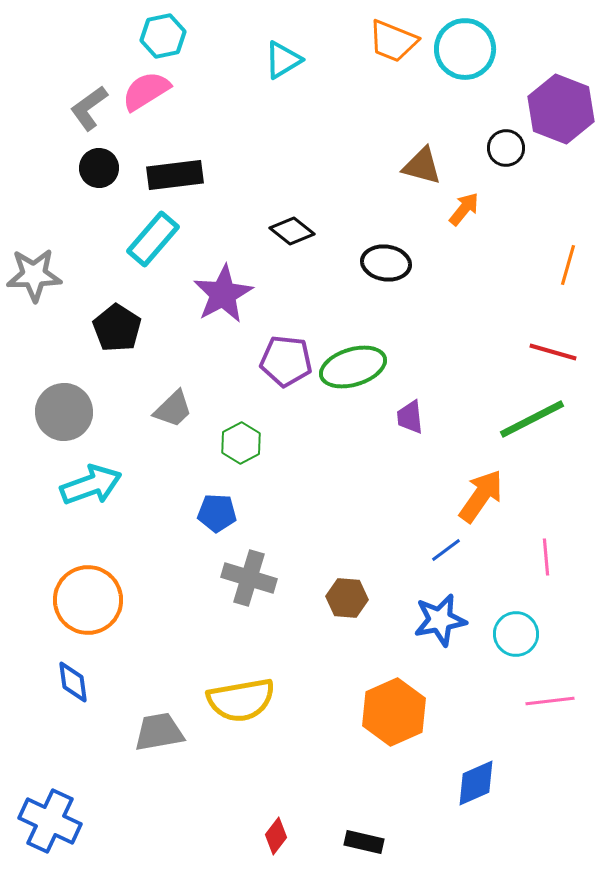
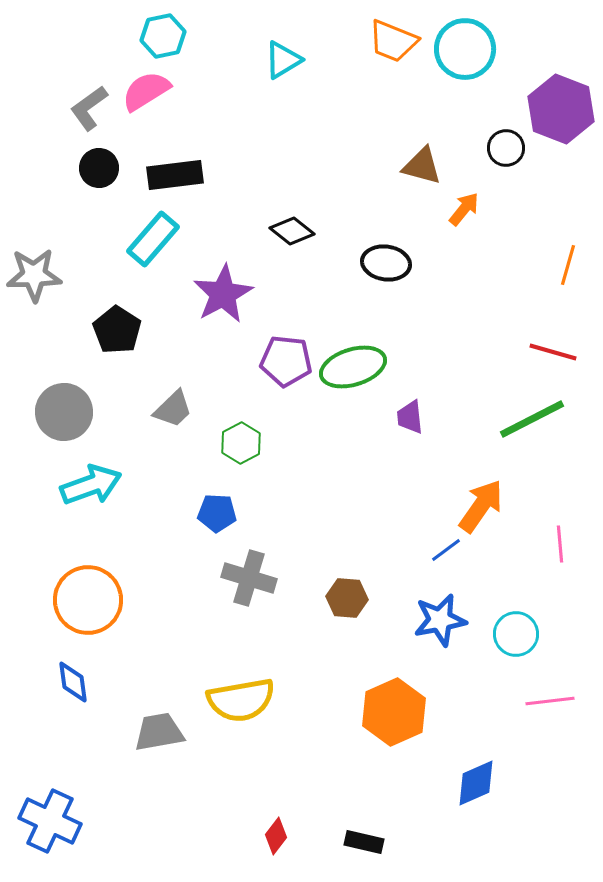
black pentagon at (117, 328): moved 2 px down
orange arrow at (481, 496): moved 10 px down
pink line at (546, 557): moved 14 px right, 13 px up
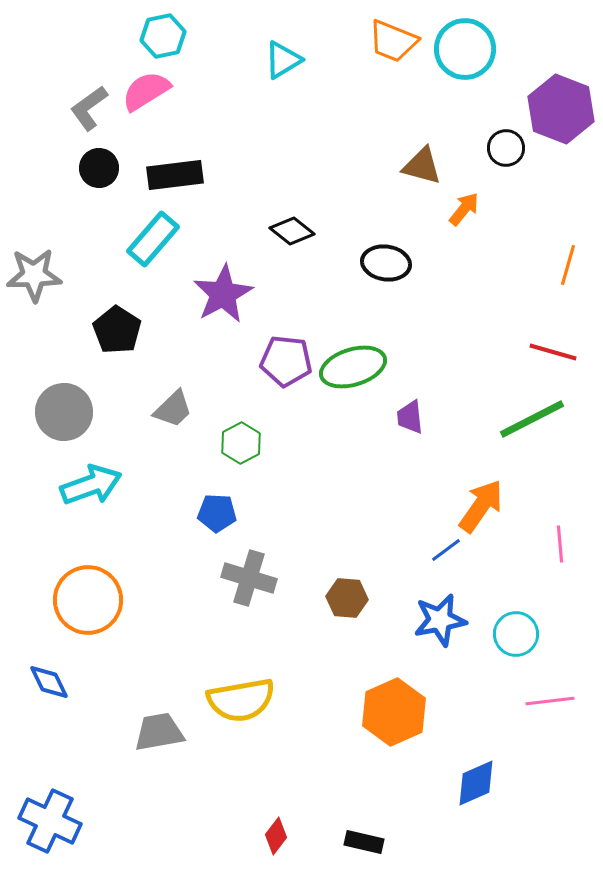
blue diamond at (73, 682): moved 24 px left; rotated 18 degrees counterclockwise
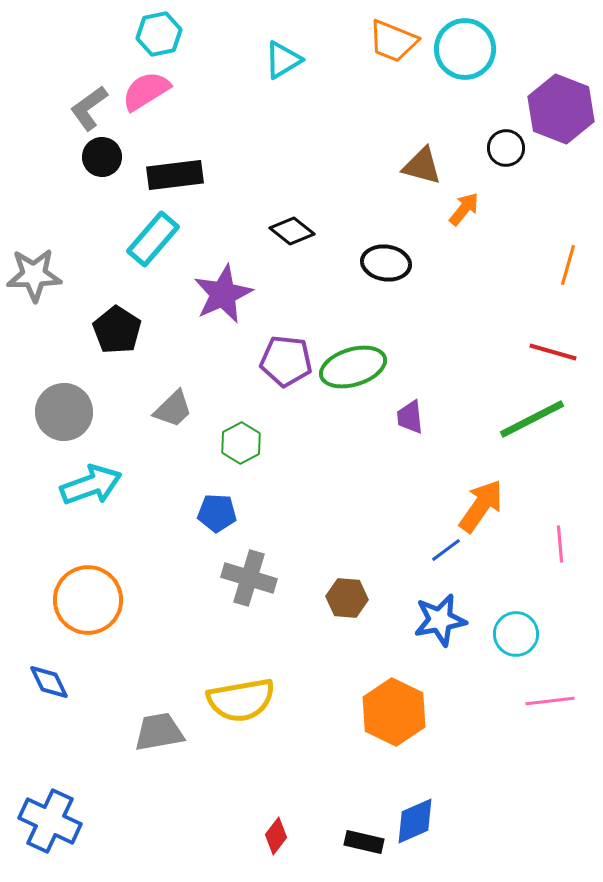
cyan hexagon at (163, 36): moved 4 px left, 2 px up
black circle at (99, 168): moved 3 px right, 11 px up
purple star at (223, 294): rotated 4 degrees clockwise
orange hexagon at (394, 712): rotated 10 degrees counterclockwise
blue diamond at (476, 783): moved 61 px left, 38 px down
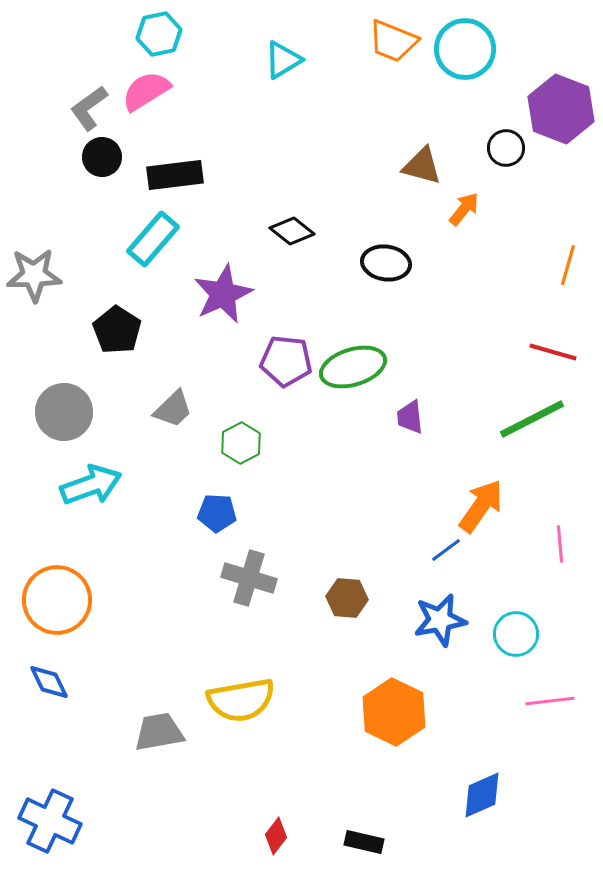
orange circle at (88, 600): moved 31 px left
blue diamond at (415, 821): moved 67 px right, 26 px up
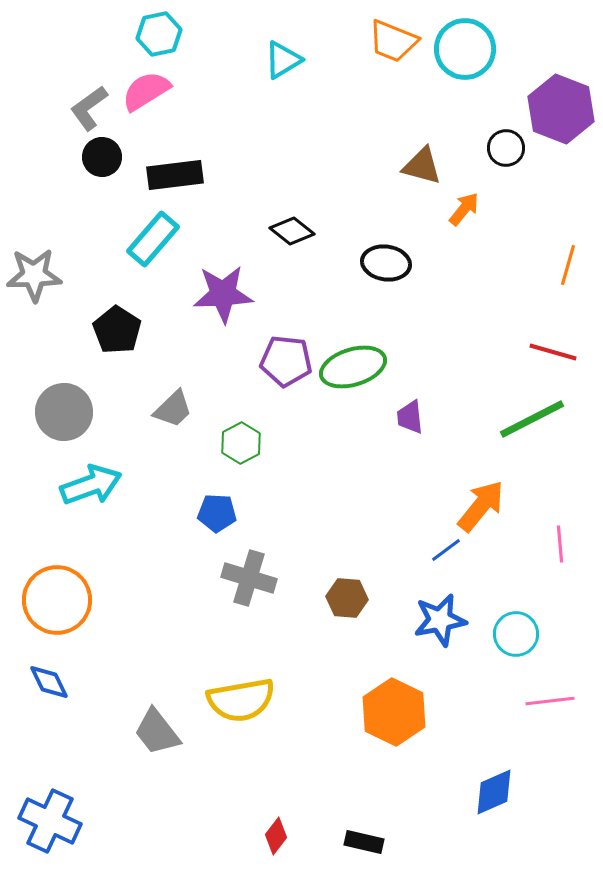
purple star at (223, 294): rotated 22 degrees clockwise
orange arrow at (481, 506): rotated 4 degrees clockwise
gray trapezoid at (159, 732): moved 2 px left; rotated 118 degrees counterclockwise
blue diamond at (482, 795): moved 12 px right, 3 px up
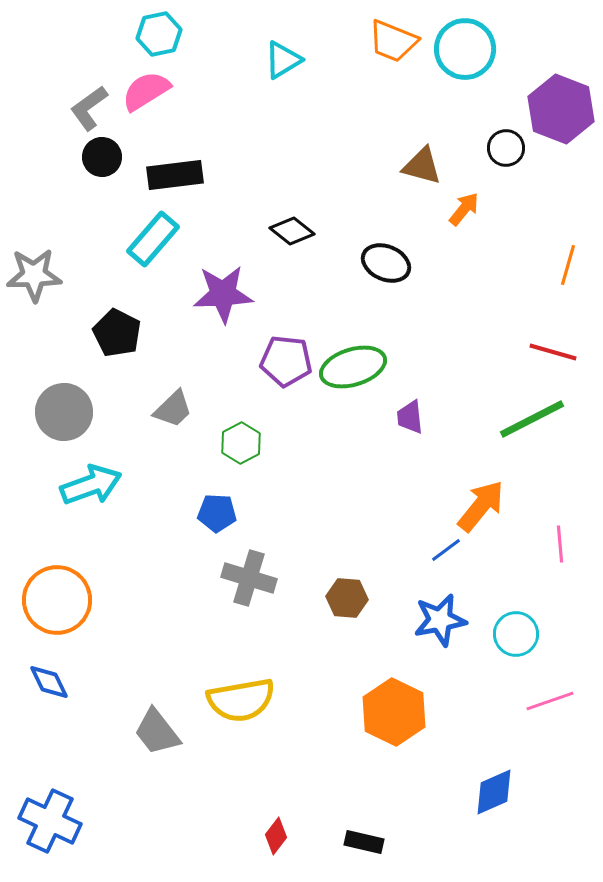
black ellipse at (386, 263): rotated 15 degrees clockwise
black pentagon at (117, 330): moved 3 px down; rotated 6 degrees counterclockwise
pink line at (550, 701): rotated 12 degrees counterclockwise
